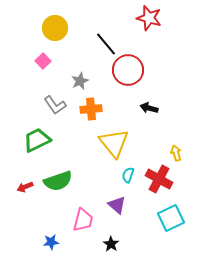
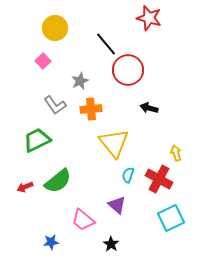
green semicircle: rotated 20 degrees counterclockwise
pink trapezoid: rotated 115 degrees clockwise
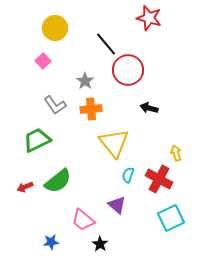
gray star: moved 5 px right; rotated 12 degrees counterclockwise
black star: moved 11 px left
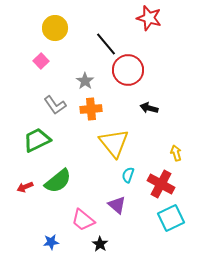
pink square: moved 2 px left
red cross: moved 2 px right, 5 px down
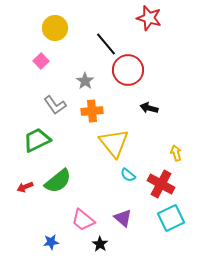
orange cross: moved 1 px right, 2 px down
cyan semicircle: rotated 70 degrees counterclockwise
purple triangle: moved 6 px right, 13 px down
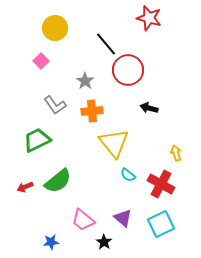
cyan square: moved 10 px left, 6 px down
black star: moved 4 px right, 2 px up
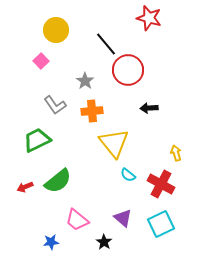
yellow circle: moved 1 px right, 2 px down
black arrow: rotated 18 degrees counterclockwise
pink trapezoid: moved 6 px left
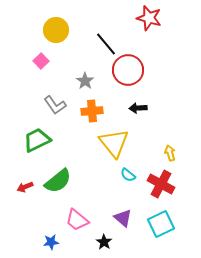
black arrow: moved 11 px left
yellow arrow: moved 6 px left
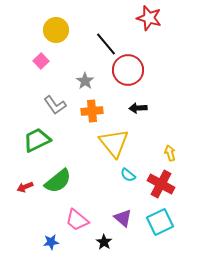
cyan square: moved 1 px left, 2 px up
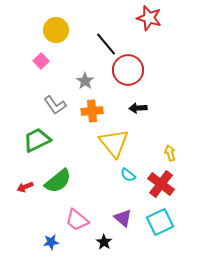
red cross: rotated 8 degrees clockwise
